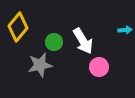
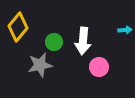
white arrow: rotated 36 degrees clockwise
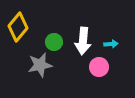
cyan arrow: moved 14 px left, 14 px down
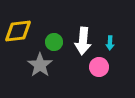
yellow diamond: moved 4 px down; rotated 44 degrees clockwise
cyan arrow: moved 1 px left, 1 px up; rotated 96 degrees clockwise
gray star: rotated 25 degrees counterclockwise
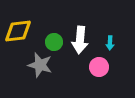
white arrow: moved 3 px left, 1 px up
gray star: rotated 20 degrees counterclockwise
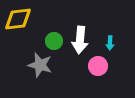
yellow diamond: moved 12 px up
green circle: moved 1 px up
pink circle: moved 1 px left, 1 px up
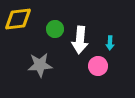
green circle: moved 1 px right, 12 px up
gray star: rotated 20 degrees counterclockwise
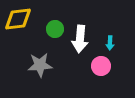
white arrow: moved 1 px up
pink circle: moved 3 px right
